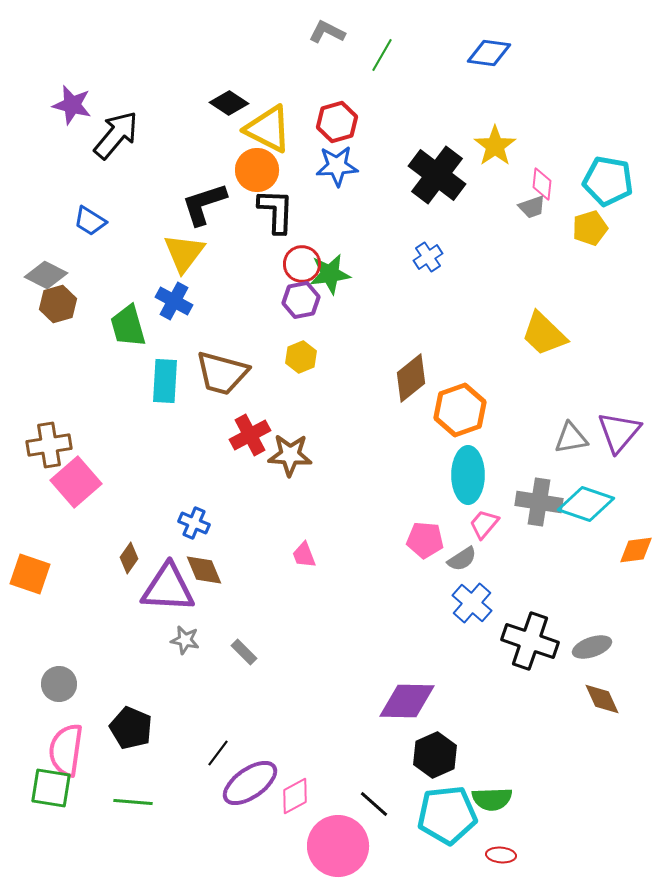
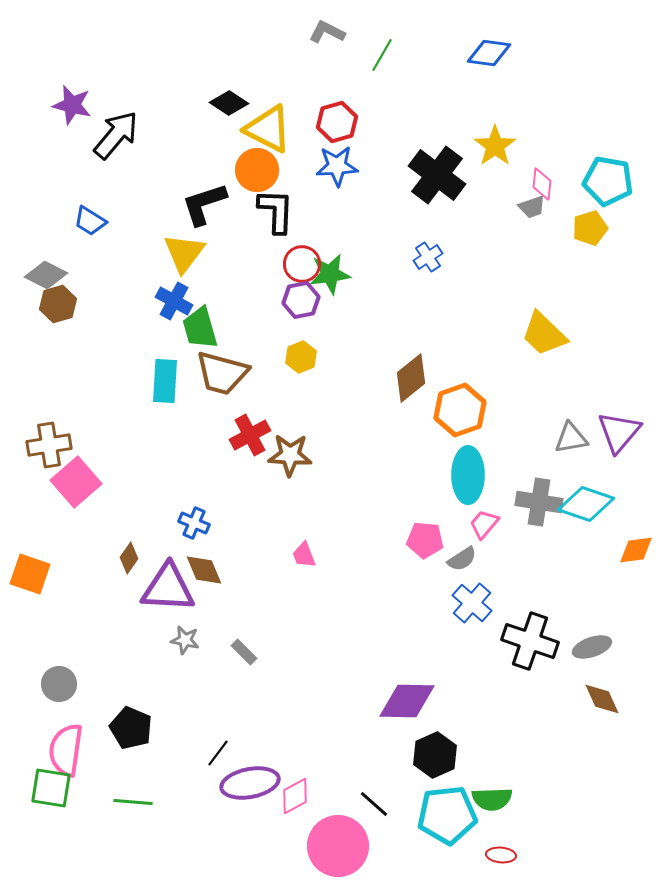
green trapezoid at (128, 326): moved 72 px right, 2 px down
purple ellipse at (250, 783): rotated 24 degrees clockwise
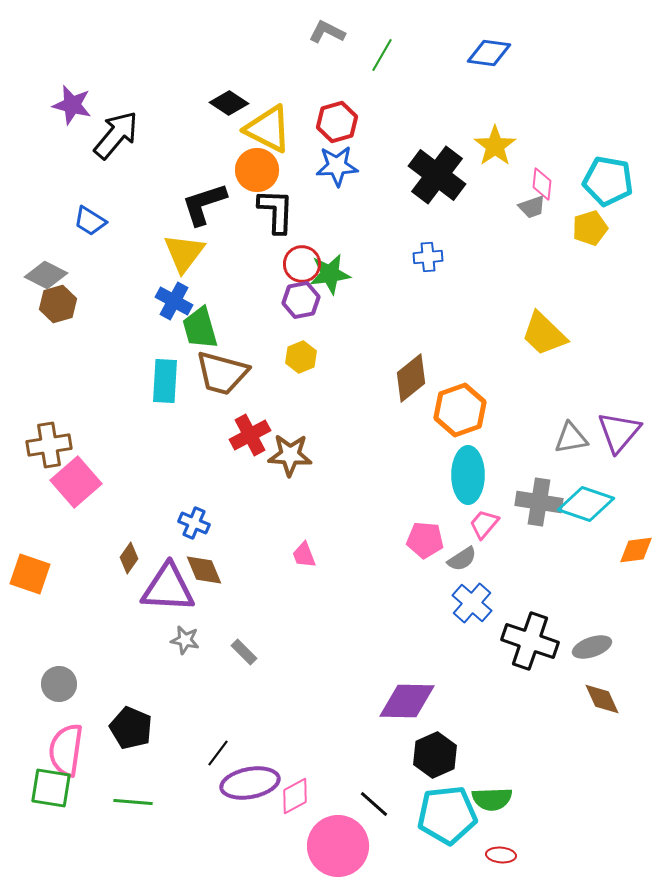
blue cross at (428, 257): rotated 28 degrees clockwise
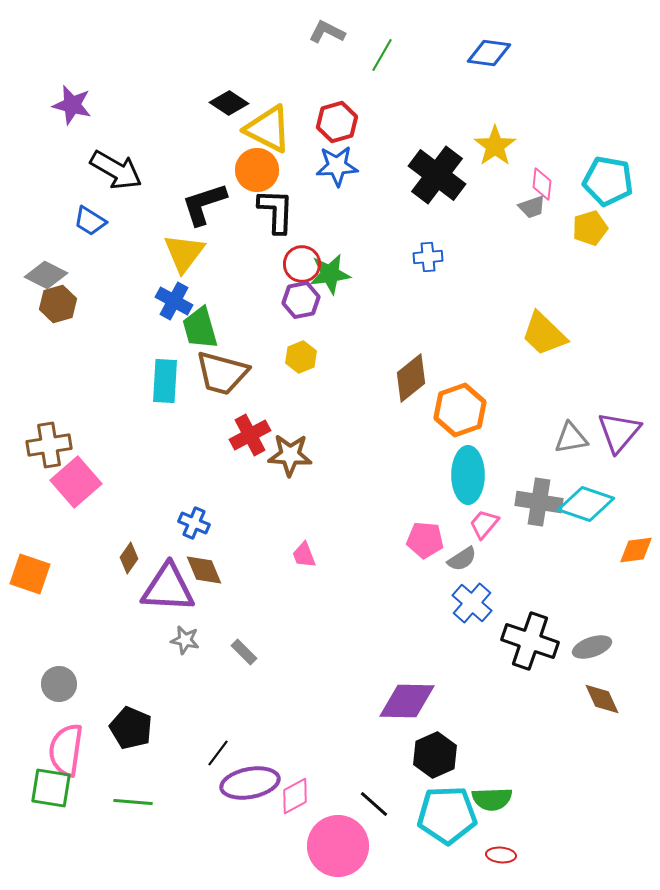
black arrow at (116, 135): moved 35 px down; rotated 80 degrees clockwise
cyan pentagon at (447, 815): rotated 4 degrees clockwise
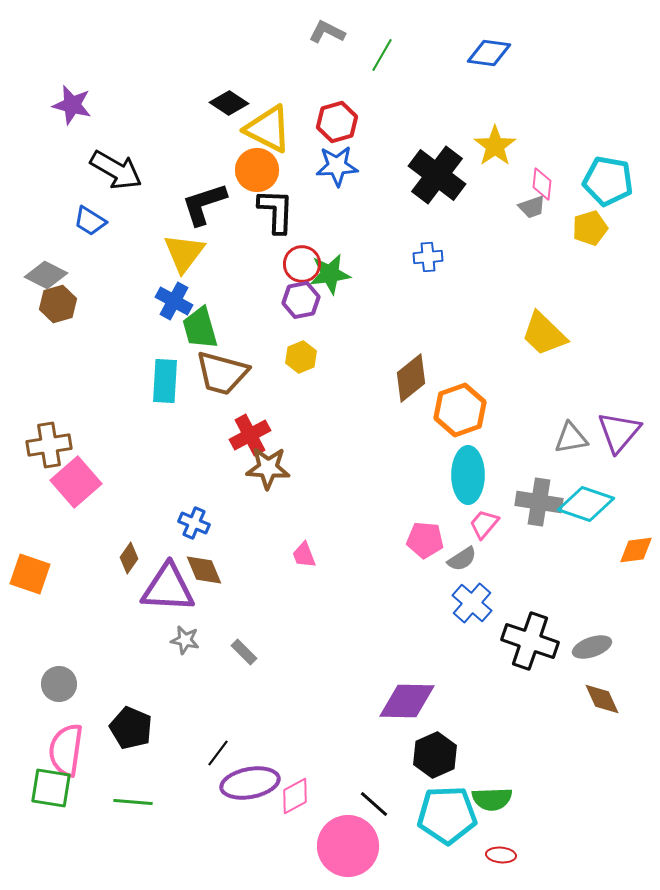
brown star at (290, 455): moved 22 px left, 13 px down
pink circle at (338, 846): moved 10 px right
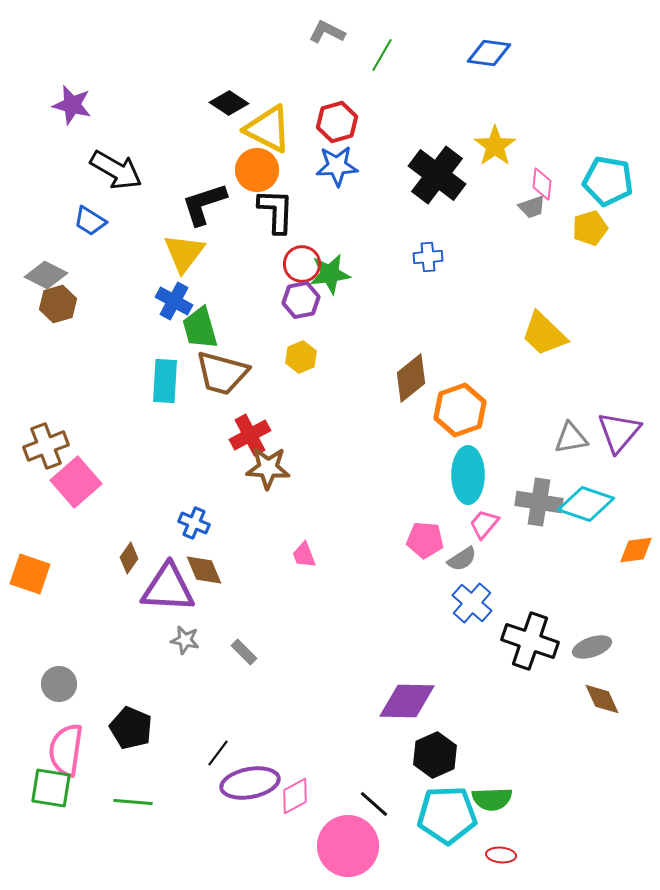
brown cross at (49, 445): moved 3 px left, 1 px down; rotated 12 degrees counterclockwise
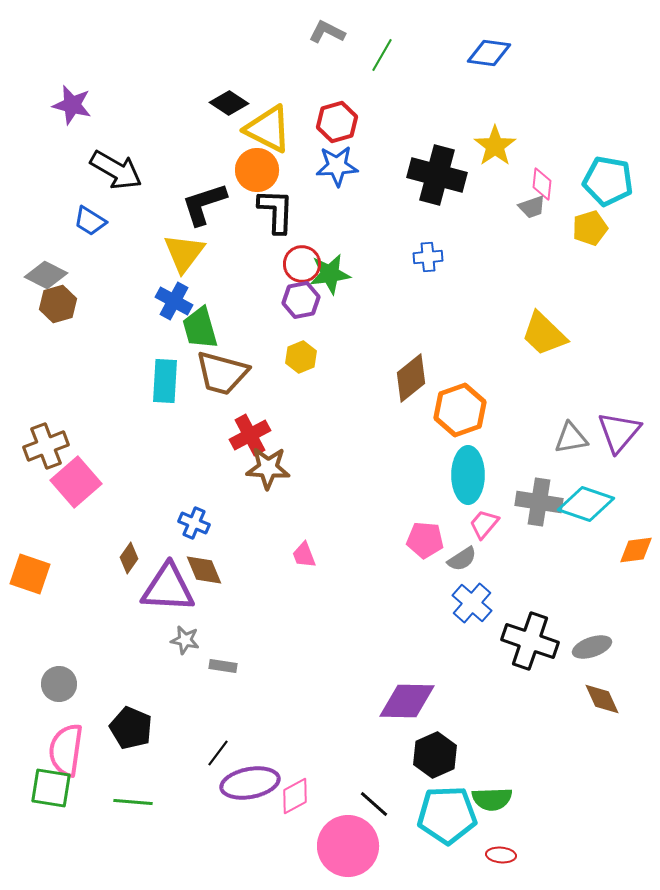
black cross at (437, 175): rotated 22 degrees counterclockwise
gray rectangle at (244, 652): moved 21 px left, 14 px down; rotated 36 degrees counterclockwise
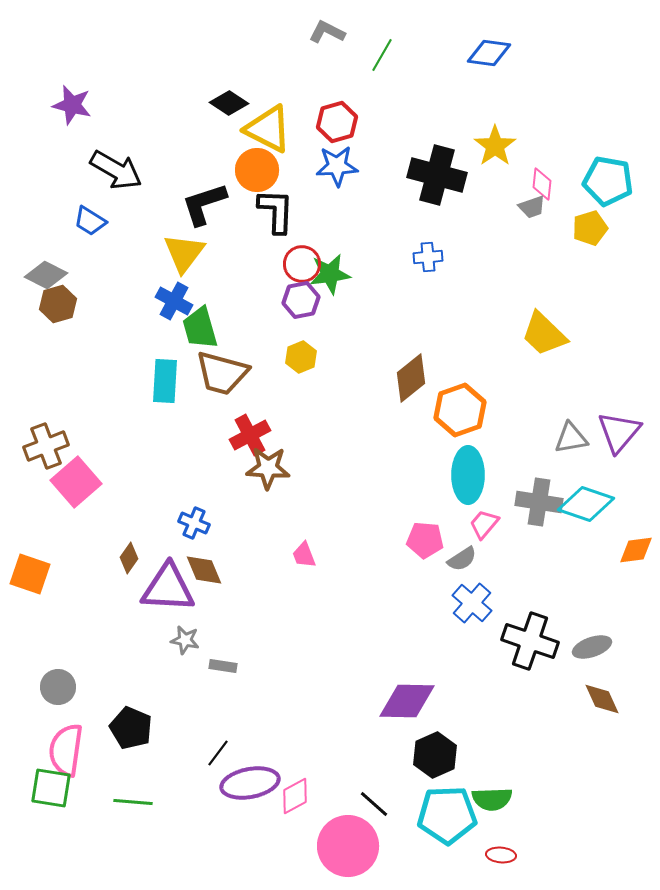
gray circle at (59, 684): moved 1 px left, 3 px down
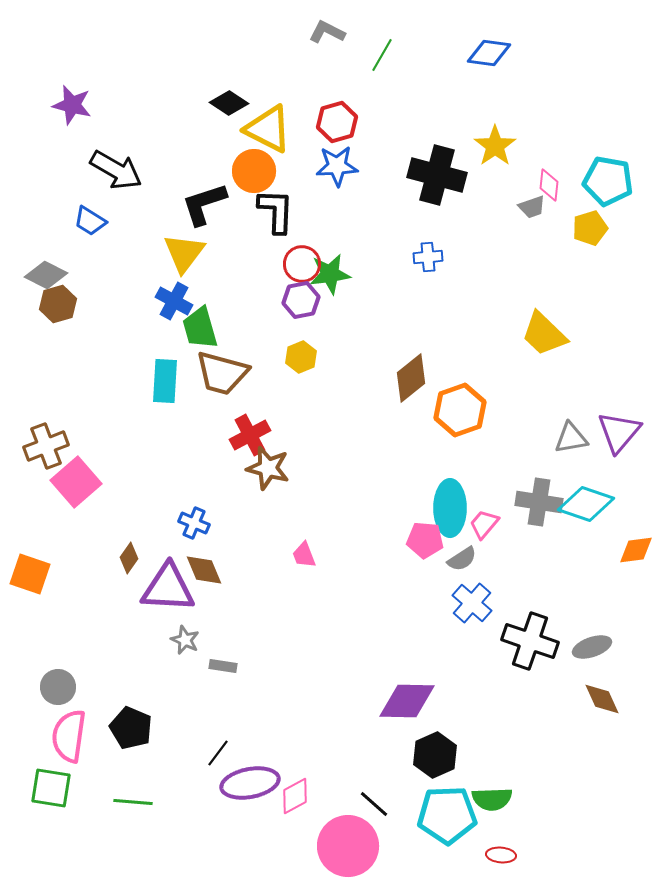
orange circle at (257, 170): moved 3 px left, 1 px down
pink diamond at (542, 184): moved 7 px right, 1 px down
brown star at (268, 468): rotated 12 degrees clockwise
cyan ellipse at (468, 475): moved 18 px left, 33 px down
gray star at (185, 640): rotated 12 degrees clockwise
pink semicircle at (66, 750): moved 3 px right, 14 px up
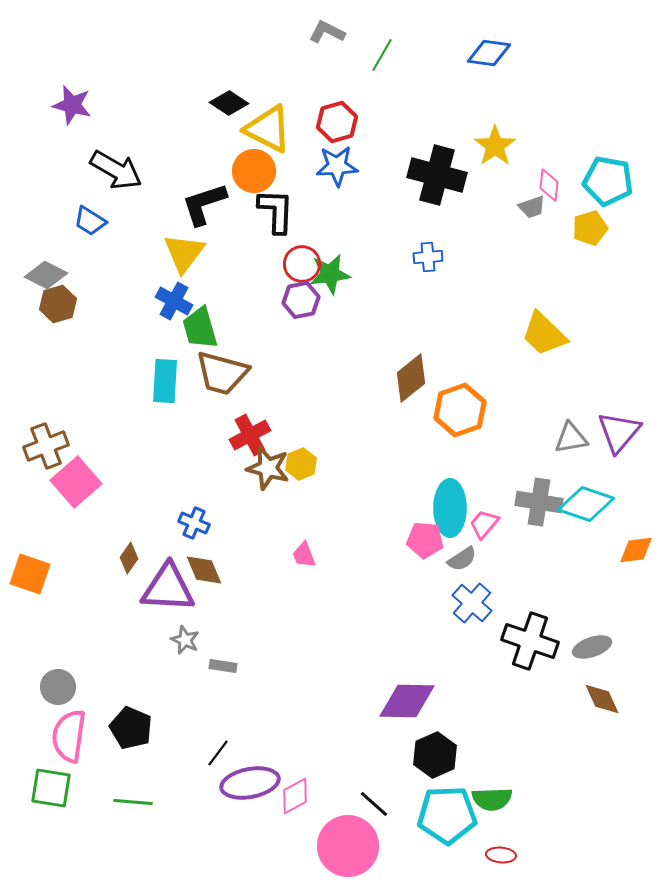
yellow hexagon at (301, 357): moved 107 px down
